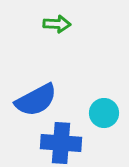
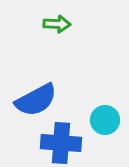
cyan circle: moved 1 px right, 7 px down
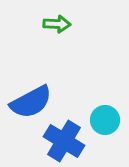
blue semicircle: moved 5 px left, 2 px down
blue cross: moved 3 px right, 2 px up; rotated 27 degrees clockwise
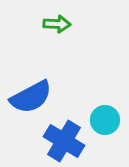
blue semicircle: moved 5 px up
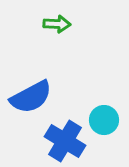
cyan circle: moved 1 px left
blue cross: moved 1 px right
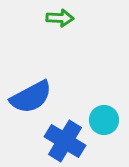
green arrow: moved 3 px right, 6 px up
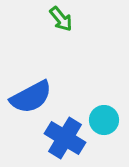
green arrow: moved 1 px right, 1 px down; rotated 48 degrees clockwise
blue cross: moved 3 px up
